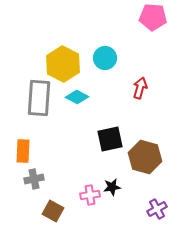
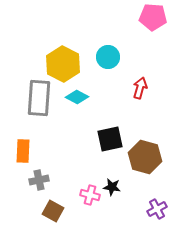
cyan circle: moved 3 px right, 1 px up
gray cross: moved 5 px right, 1 px down
black star: rotated 18 degrees clockwise
pink cross: rotated 24 degrees clockwise
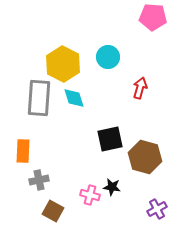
cyan diamond: moved 3 px left, 1 px down; rotated 45 degrees clockwise
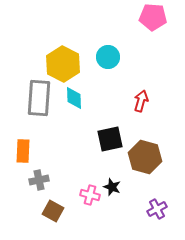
red arrow: moved 1 px right, 13 px down
cyan diamond: rotated 15 degrees clockwise
black star: rotated 12 degrees clockwise
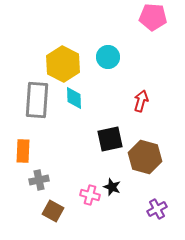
gray rectangle: moved 2 px left, 2 px down
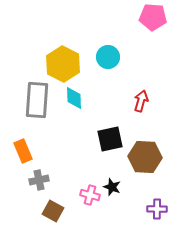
orange rectangle: rotated 25 degrees counterclockwise
brown hexagon: rotated 12 degrees counterclockwise
purple cross: rotated 30 degrees clockwise
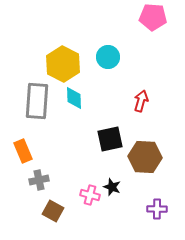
gray rectangle: moved 1 px down
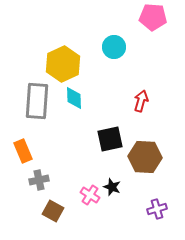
cyan circle: moved 6 px right, 10 px up
yellow hexagon: rotated 8 degrees clockwise
pink cross: rotated 18 degrees clockwise
purple cross: rotated 18 degrees counterclockwise
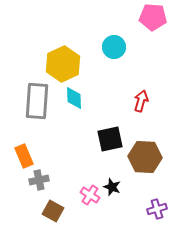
orange rectangle: moved 1 px right, 5 px down
